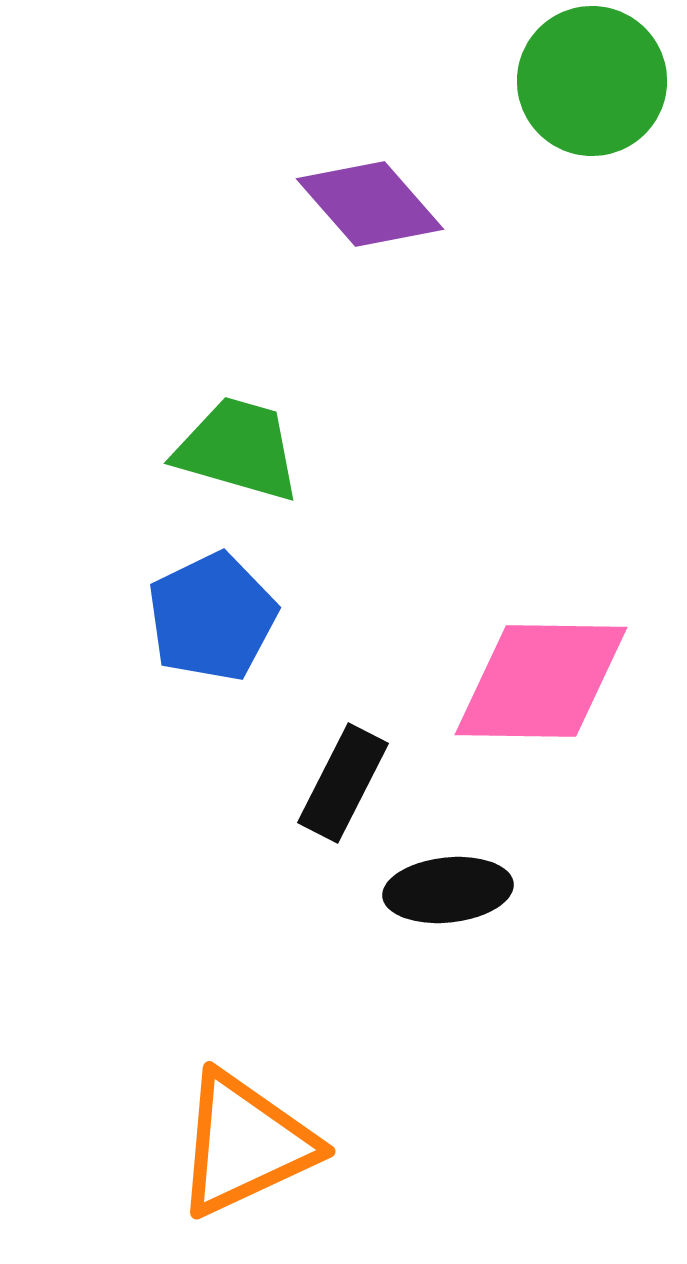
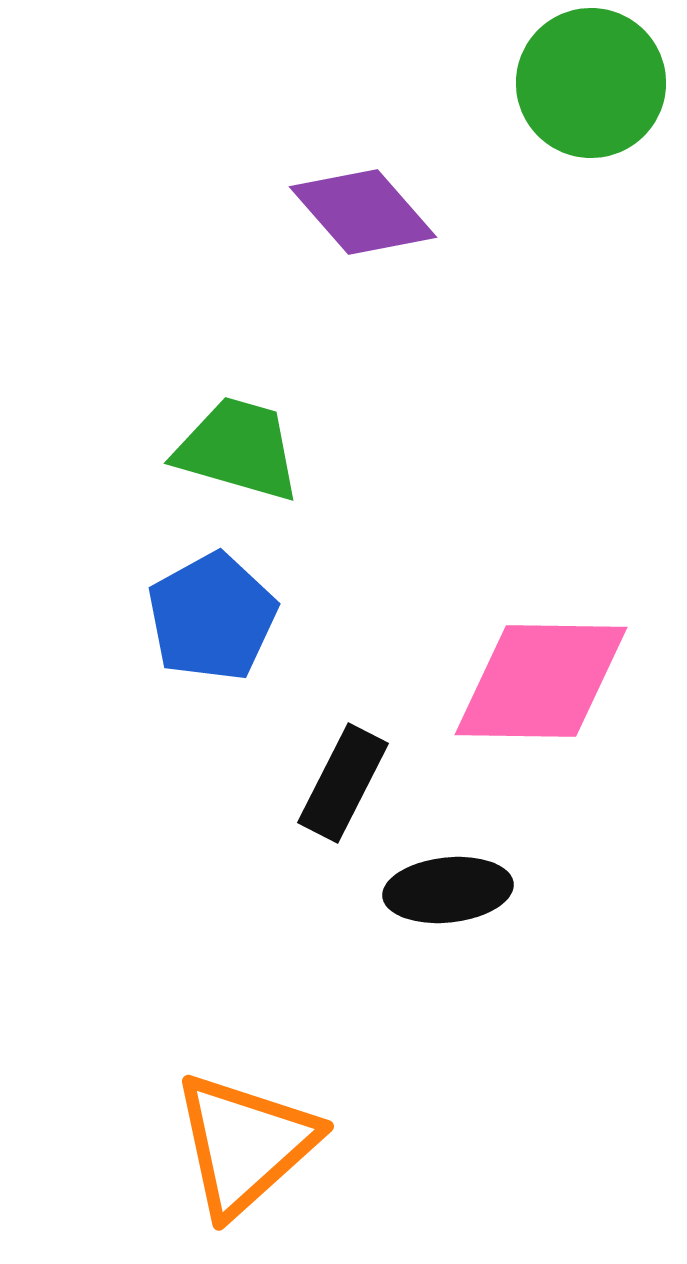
green circle: moved 1 px left, 2 px down
purple diamond: moved 7 px left, 8 px down
blue pentagon: rotated 3 degrees counterclockwise
orange triangle: rotated 17 degrees counterclockwise
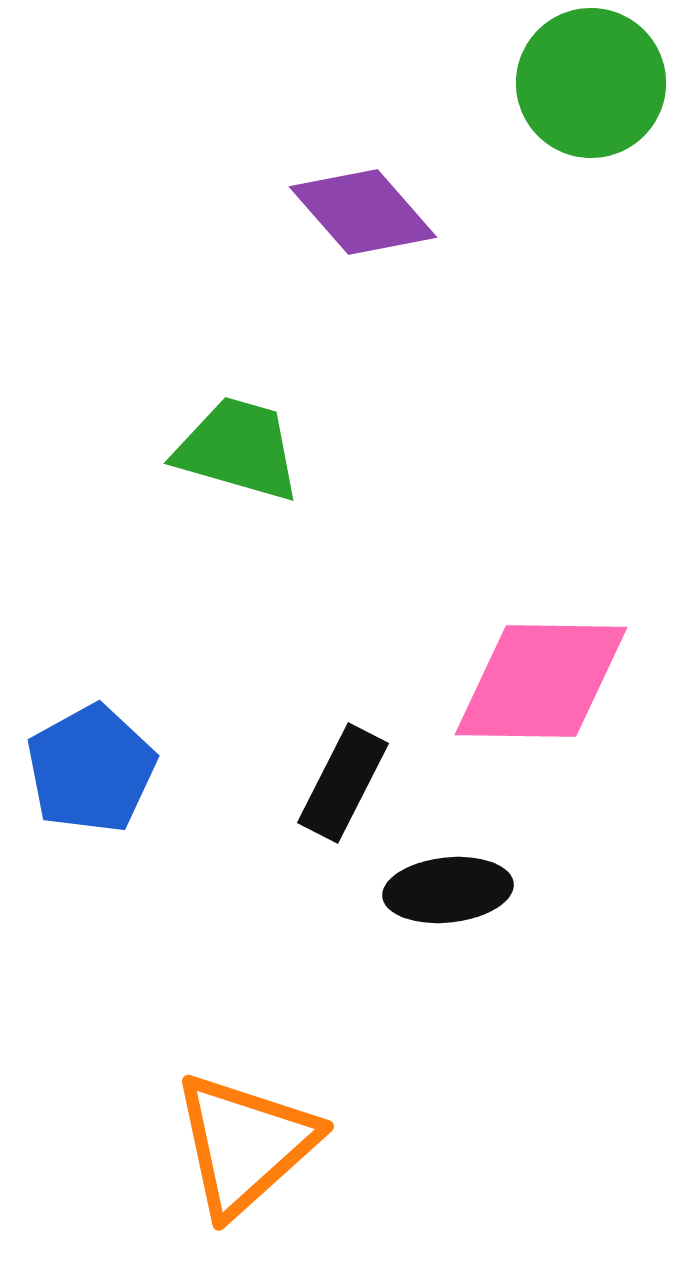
blue pentagon: moved 121 px left, 152 px down
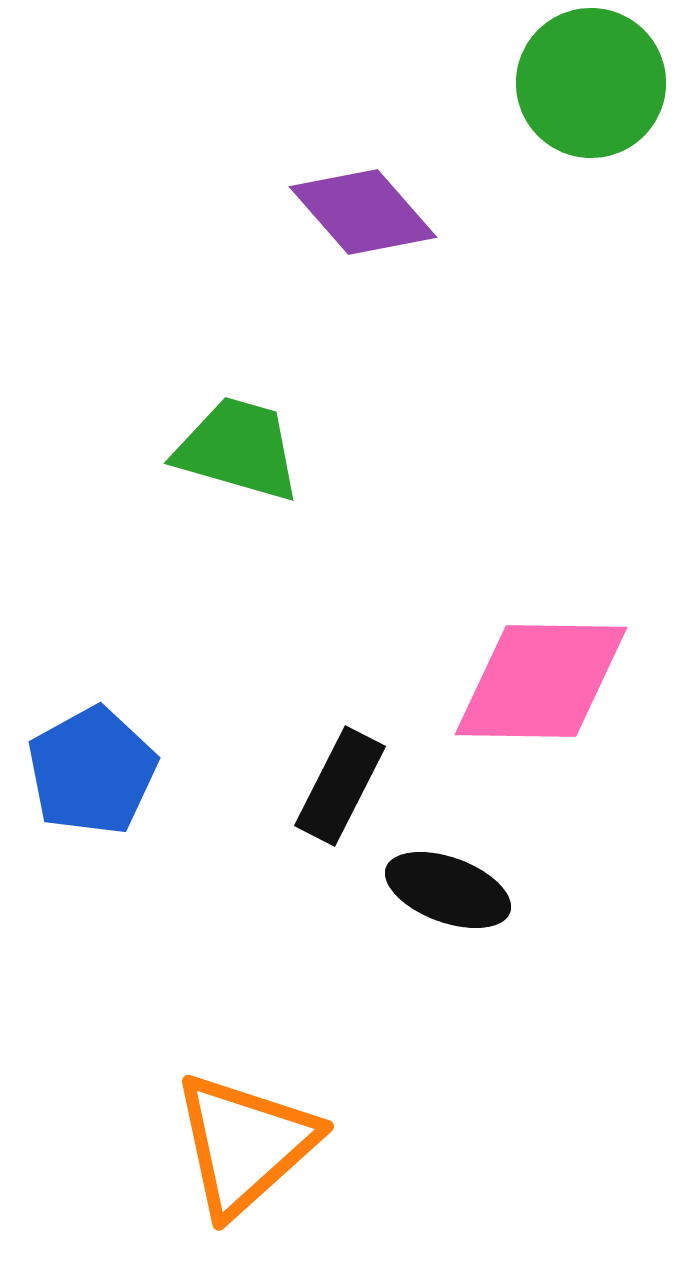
blue pentagon: moved 1 px right, 2 px down
black rectangle: moved 3 px left, 3 px down
black ellipse: rotated 26 degrees clockwise
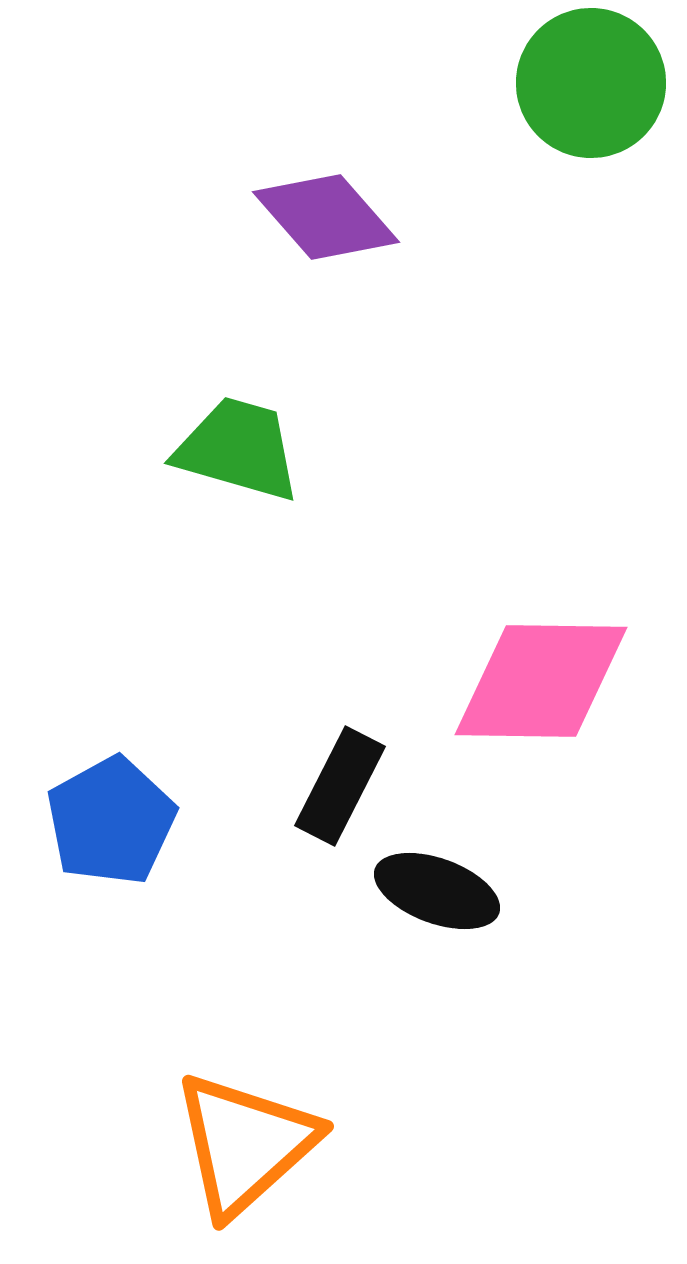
purple diamond: moved 37 px left, 5 px down
blue pentagon: moved 19 px right, 50 px down
black ellipse: moved 11 px left, 1 px down
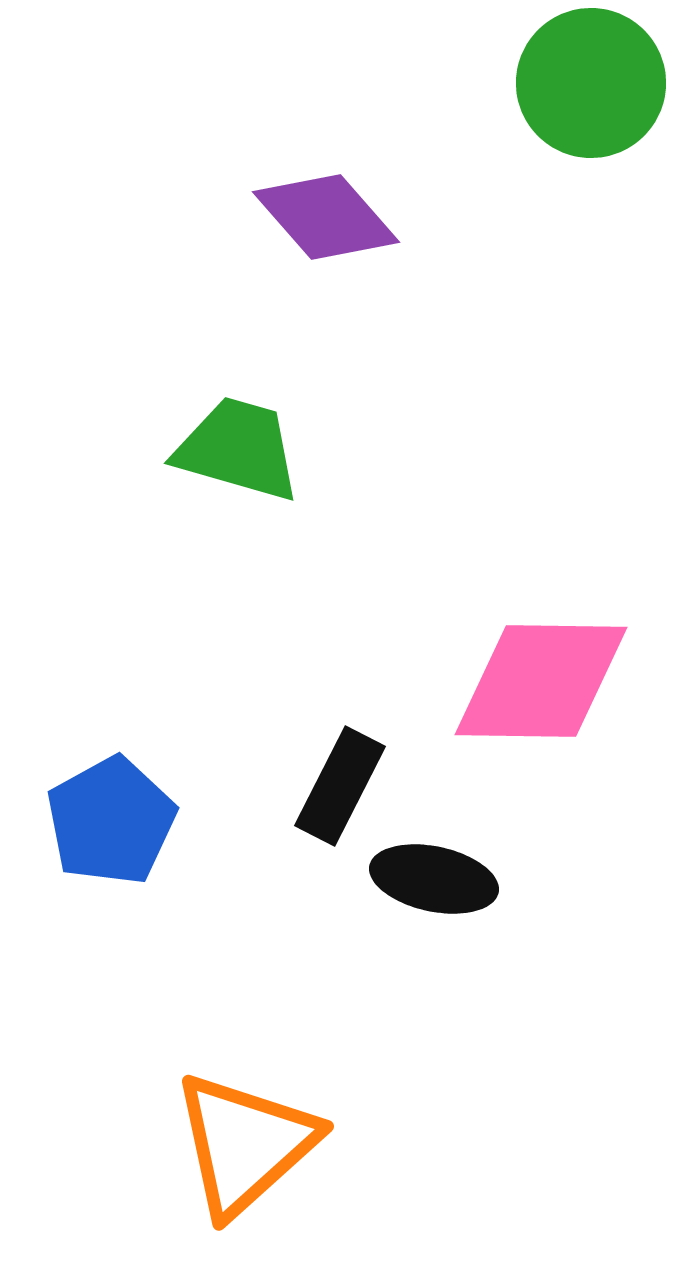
black ellipse: moved 3 px left, 12 px up; rotated 8 degrees counterclockwise
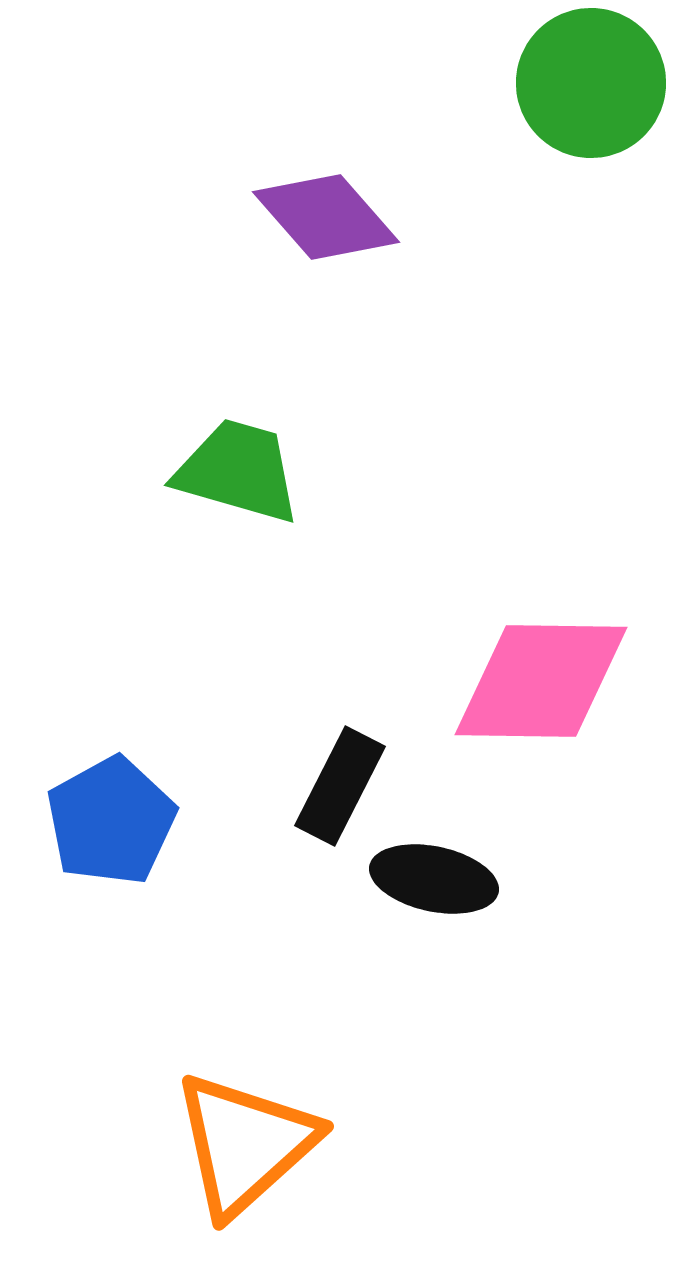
green trapezoid: moved 22 px down
